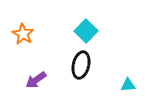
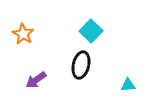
cyan square: moved 5 px right
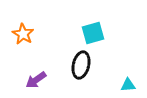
cyan square: moved 2 px right, 2 px down; rotated 30 degrees clockwise
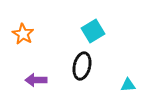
cyan square: moved 2 px up; rotated 15 degrees counterclockwise
black ellipse: moved 1 px right, 1 px down
purple arrow: rotated 35 degrees clockwise
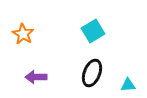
black ellipse: moved 10 px right, 7 px down; rotated 8 degrees clockwise
purple arrow: moved 3 px up
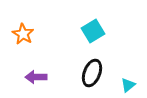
cyan triangle: rotated 35 degrees counterclockwise
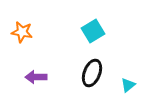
orange star: moved 1 px left, 2 px up; rotated 20 degrees counterclockwise
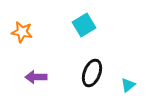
cyan square: moved 9 px left, 6 px up
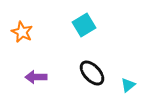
orange star: rotated 15 degrees clockwise
black ellipse: rotated 64 degrees counterclockwise
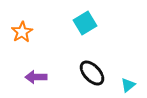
cyan square: moved 1 px right, 2 px up
orange star: rotated 15 degrees clockwise
